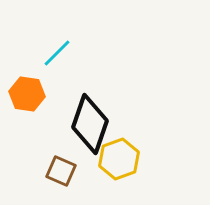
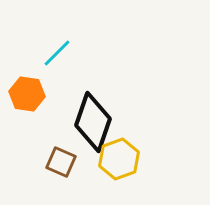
black diamond: moved 3 px right, 2 px up
brown square: moved 9 px up
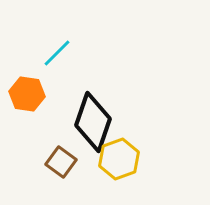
brown square: rotated 12 degrees clockwise
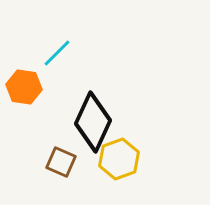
orange hexagon: moved 3 px left, 7 px up
black diamond: rotated 6 degrees clockwise
brown square: rotated 12 degrees counterclockwise
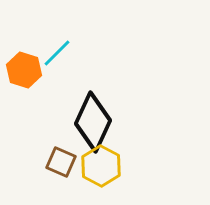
orange hexagon: moved 17 px up; rotated 8 degrees clockwise
yellow hexagon: moved 18 px left, 7 px down; rotated 12 degrees counterclockwise
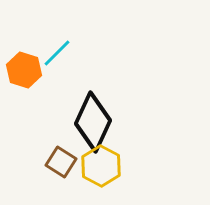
brown square: rotated 8 degrees clockwise
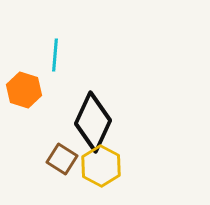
cyan line: moved 2 px left, 2 px down; rotated 40 degrees counterclockwise
orange hexagon: moved 20 px down
brown square: moved 1 px right, 3 px up
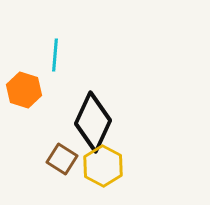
yellow hexagon: moved 2 px right
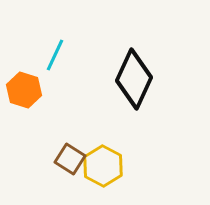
cyan line: rotated 20 degrees clockwise
black diamond: moved 41 px right, 43 px up
brown square: moved 8 px right
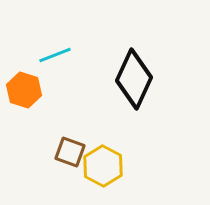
cyan line: rotated 44 degrees clockwise
brown square: moved 7 px up; rotated 12 degrees counterclockwise
